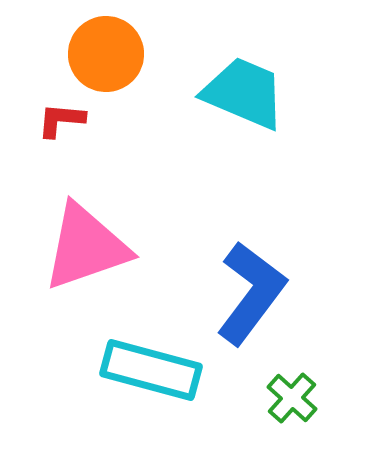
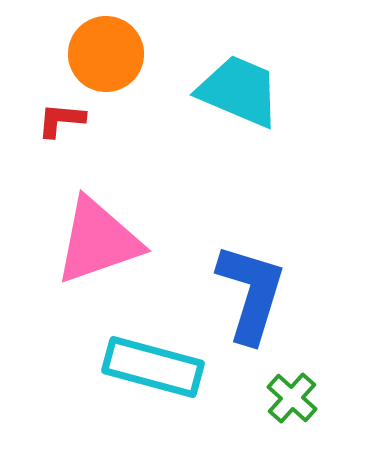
cyan trapezoid: moved 5 px left, 2 px up
pink triangle: moved 12 px right, 6 px up
blue L-shape: rotated 20 degrees counterclockwise
cyan rectangle: moved 2 px right, 3 px up
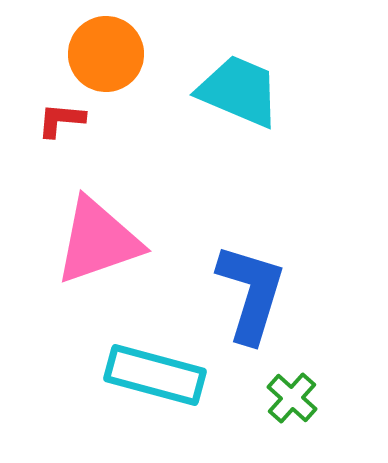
cyan rectangle: moved 2 px right, 8 px down
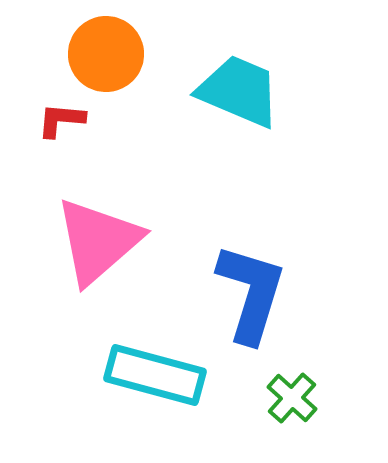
pink triangle: rotated 22 degrees counterclockwise
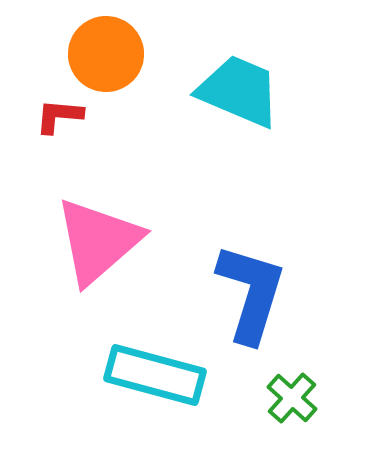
red L-shape: moved 2 px left, 4 px up
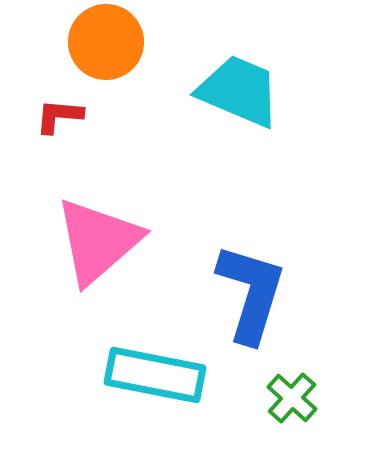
orange circle: moved 12 px up
cyan rectangle: rotated 4 degrees counterclockwise
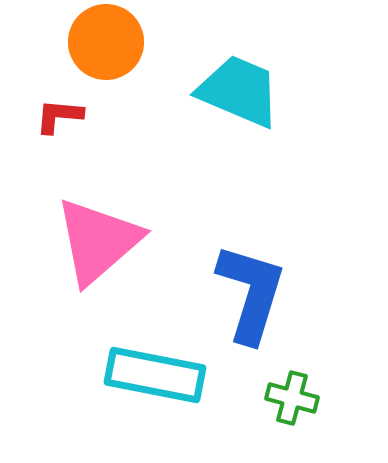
green cross: rotated 27 degrees counterclockwise
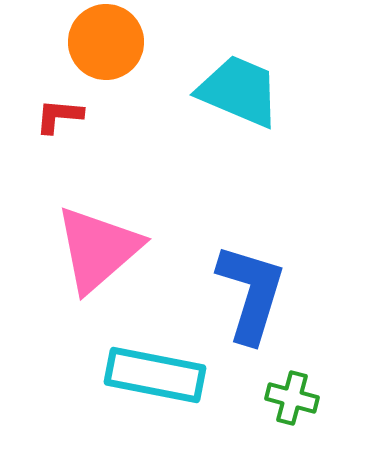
pink triangle: moved 8 px down
